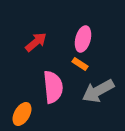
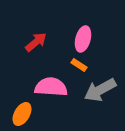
orange rectangle: moved 1 px left, 1 px down
pink semicircle: moved 2 px left; rotated 80 degrees counterclockwise
gray arrow: moved 2 px right, 1 px up
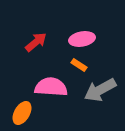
pink ellipse: moved 1 px left; rotated 65 degrees clockwise
orange ellipse: moved 1 px up
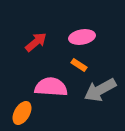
pink ellipse: moved 2 px up
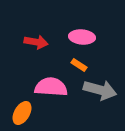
pink ellipse: rotated 15 degrees clockwise
red arrow: rotated 50 degrees clockwise
gray arrow: rotated 136 degrees counterclockwise
